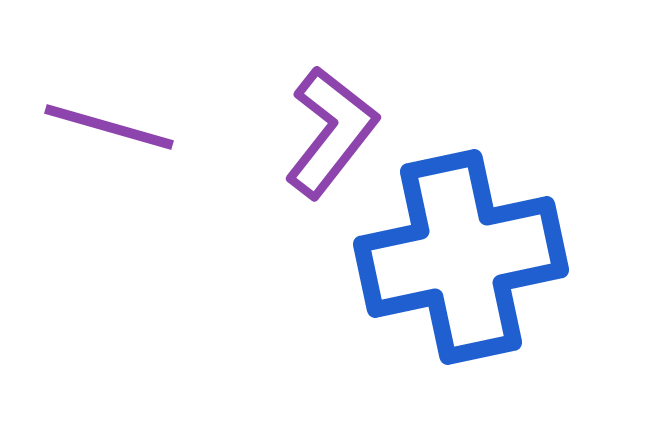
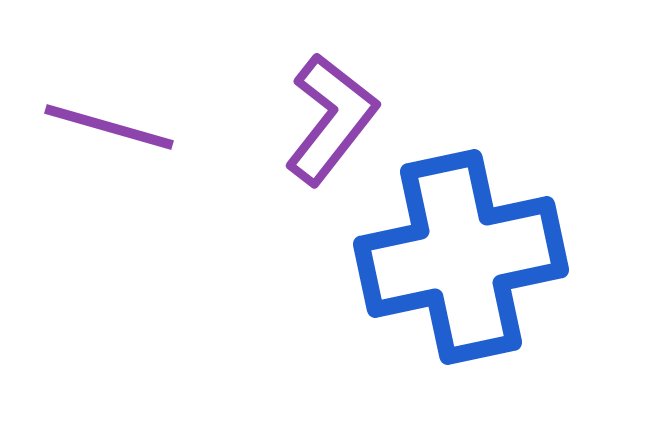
purple L-shape: moved 13 px up
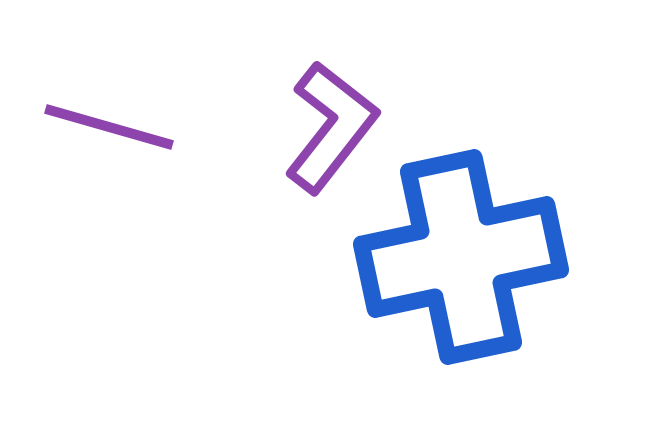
purple L-shape: moved 8 px down
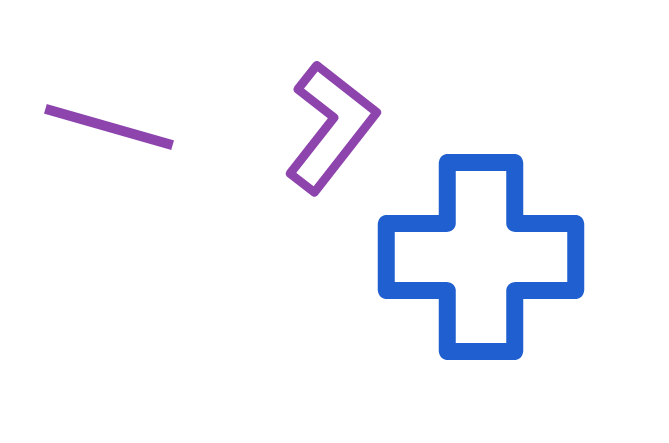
blue cross: moved 20 px right; rotated 12 degrees clockwise
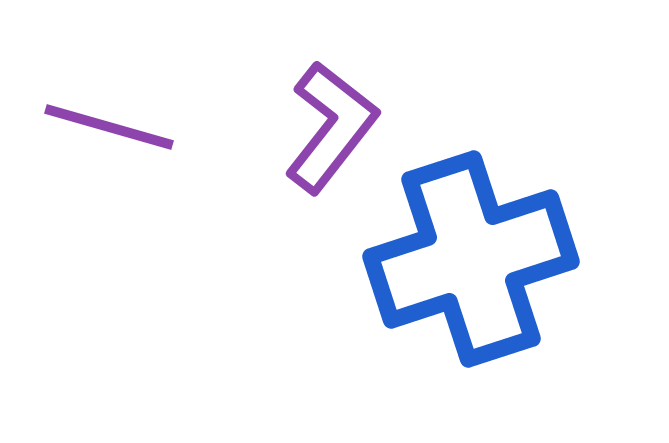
blue cross: moved 10 px left, 2 px down; rotated 18 degrees counterclockwise
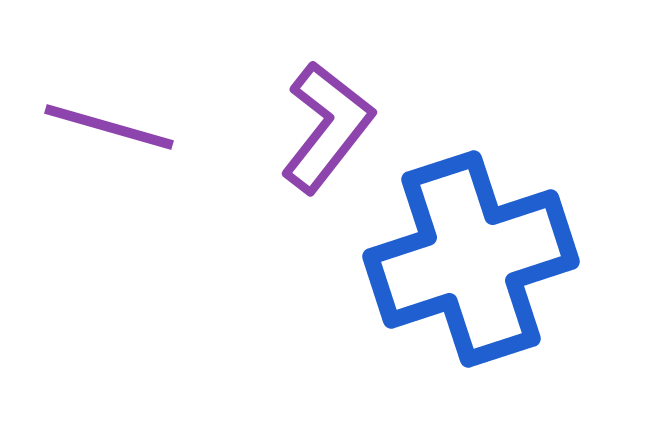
purple L-shape: moved 4 px left
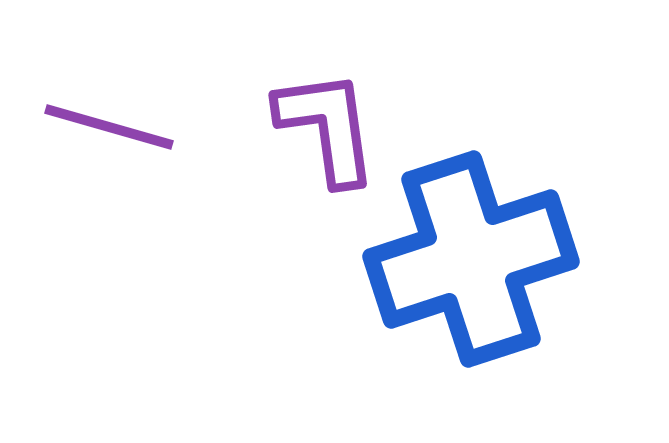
purple L-shape: rotated 46 degrees counterclockwise
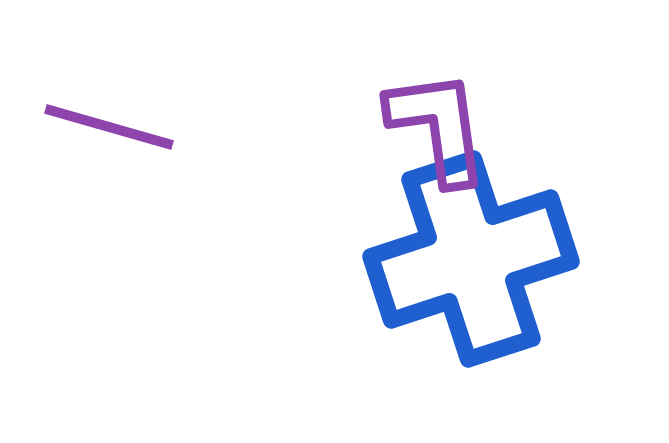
purple L-shape: moved 111 px right
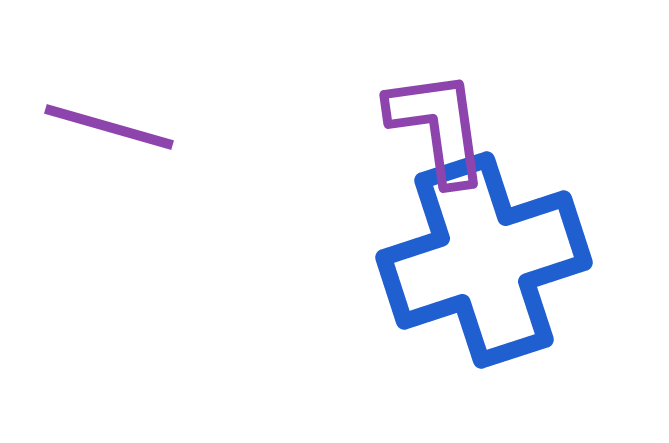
blue cross: moved 13 px right, 1 px down
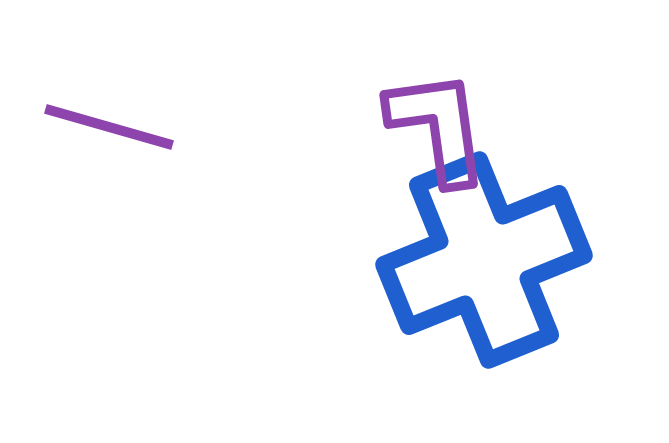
blue cross: rotated 4 degrees counterclockwise
